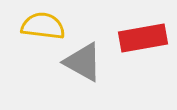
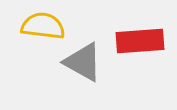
red rectangle: moved 3 px left, 3 px down; rotated 6 degrees clockwise
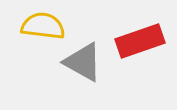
red rectangle: rotated 15 degrees counterclockwise
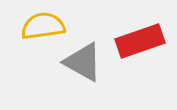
yellow semicircle: rotated 15 degrees counterclockwise
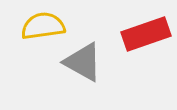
red rectangle: moved 6 px right, 7 px up
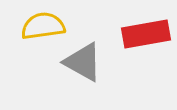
red rectangle: rotated 9 degrees clockwise
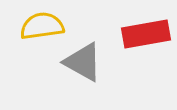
yellow semicircle: moved 1 px left
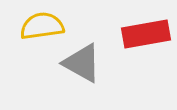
gray triangle: moved 1 px left, 1 px down
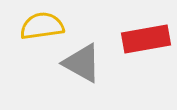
red rectangle: moved 5 px down
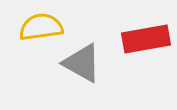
yellow semicircle: moved 1 px left, 1 px down
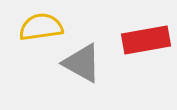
red rectangle: moved 1 px down
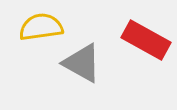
red rectangle: rotated 39 degrees clockwise
